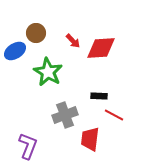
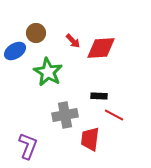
gray cross: rotated 10 degrees clockwise
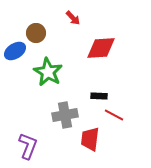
red arrow: moved 23 px up
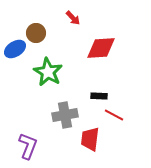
blue ellipse: moved 2 px up
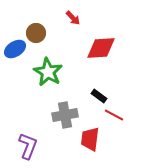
black rectangle: rotated 35 degrees clockwise
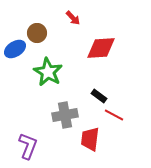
brown circle: moved 1 px right
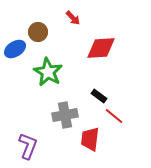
brown circle: moved 1 px right, 1 px up
red line: moved 1 px down; rotated 12 degrees clockwise
